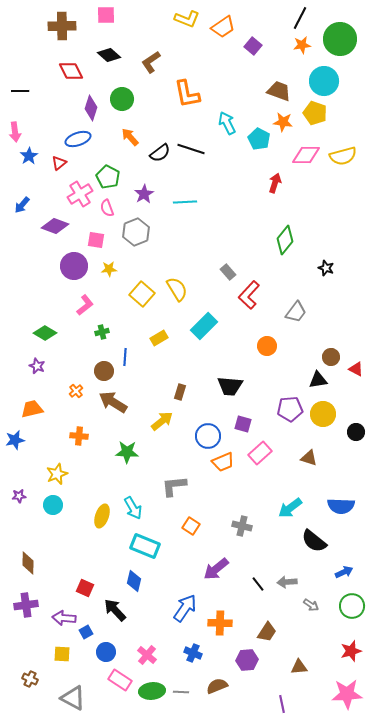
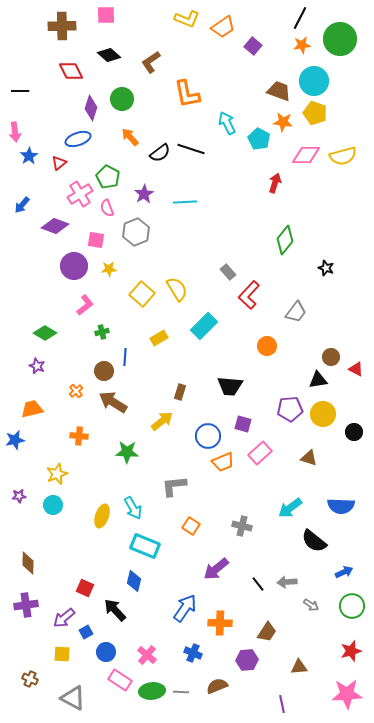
cyan circle at (324, 81): moved 10 px left
black circle at (356, 432): moved 2 px left
purple arrow at (64, 618): rotated 45 degrees counterclockwise
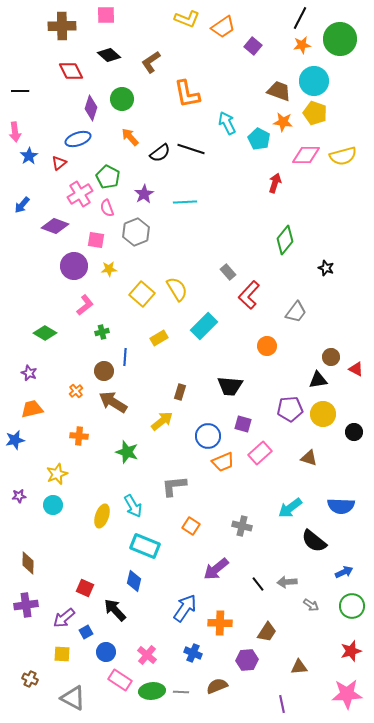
purple star at (37, 366): moved 8 px left, 7 px down
green star at (127, 452): rotated 15 degrees clockwise
cyan arrow at (133, 508): moved 2 px up
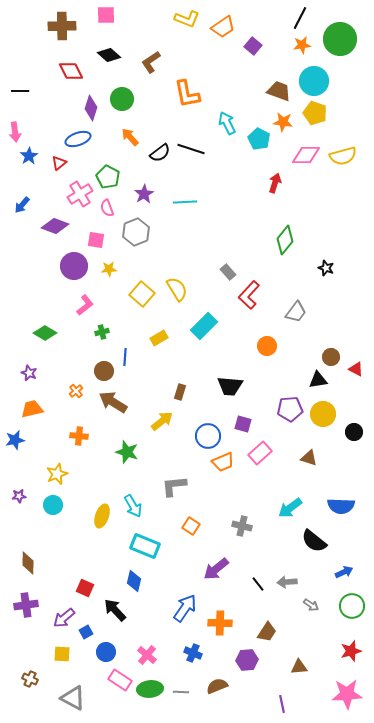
green ellipse at (152, 691): moved 2 px left, 2 px up
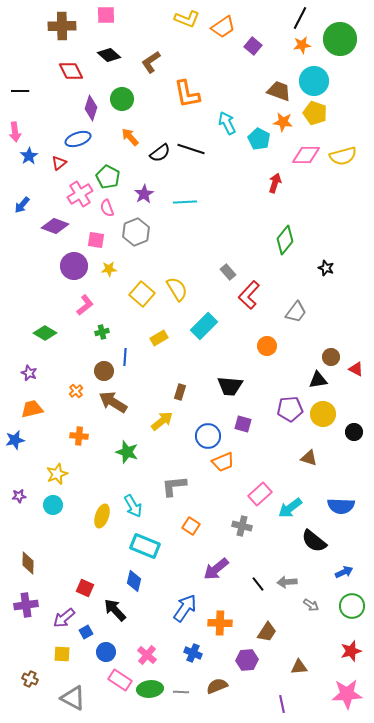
pink rectangle at (260, 453): moved 41 px down
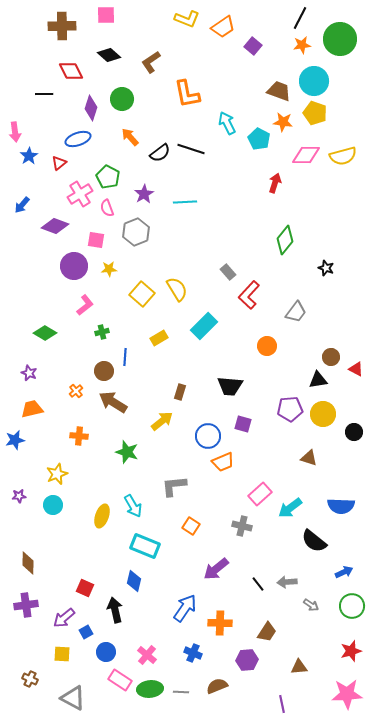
black line at (20, 91): moved 24 px right, 3 px down
black arrow at (115, 610): rotated 30 degrees clockwise
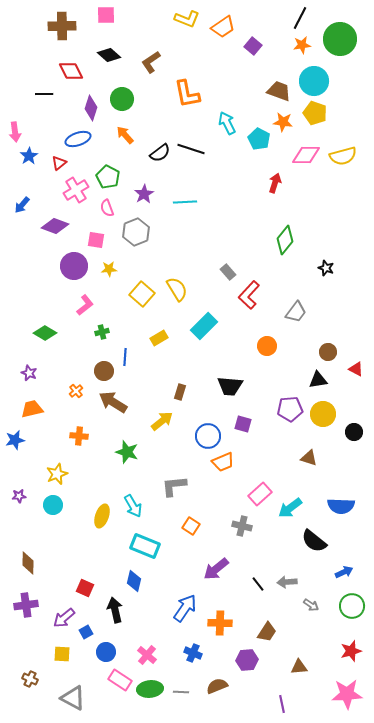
orange arrow at (130, 137): moved 5 px left, 2 px up
pink cross at (80, 194): moved 4 px left, 4 px up
brown circle at (331, 357): moved 3 px left, 5 px up
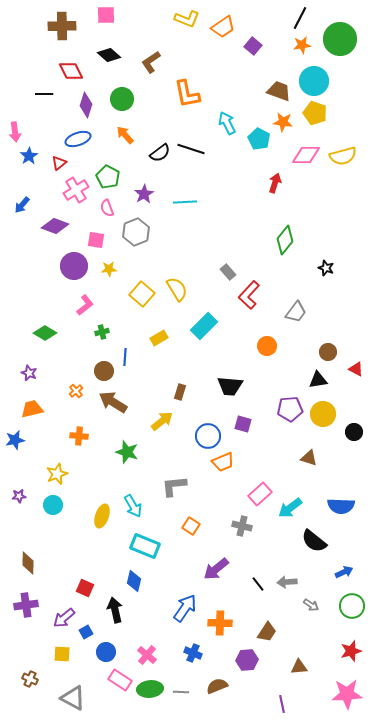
purple diamond at (91, 108): moved 5 px left, 3 px up
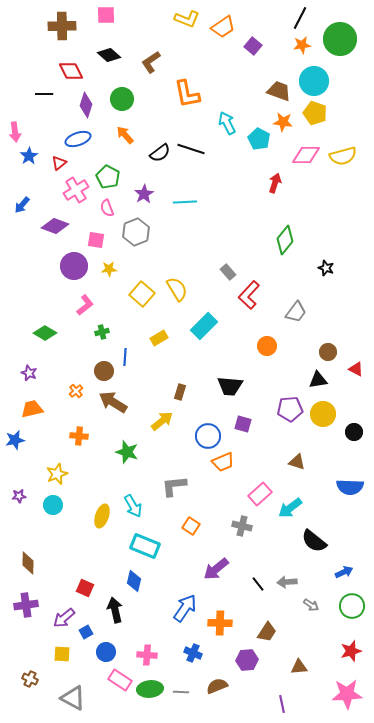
brown triangle at (309, 458): moved 12 px left, 4 px down
blue semicircle at (341, 506): moved 9 px right, 19 px up
pink cross at (147, 655): rotated 36 degrees counterclockwise
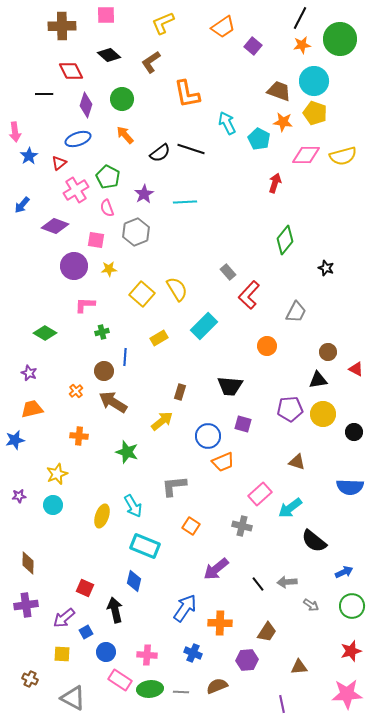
yellow L-shape at (187, 19): moved 24 px left, 4 px down; rotated 135 degrees clockwise
pink L-shape at (85, 305): rotated 140 degrees counterclockwise
gray trapezoid at (296, 312): rotated 10 degrees counterclockwise
